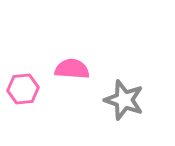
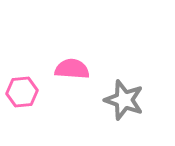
pink hexagon: moved 1 px left, 3 px down
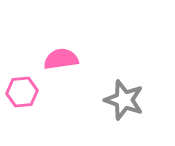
pink semicircle: moved 11 px left, 10 px up; rotated 12 degrees counterclockwise
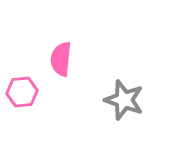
pink semicircle: rotated 76 degrees counterclockwise
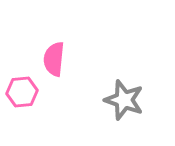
pink semicircle: moved 7 px left
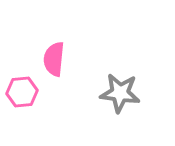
gray star: moved 4 px left, 7 px up; rotated 12 degrees counterclockwise
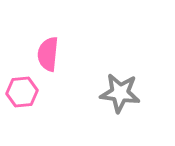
pink semicircle: moved 6 px left, 5 px up
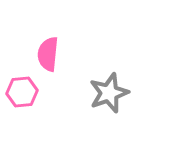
gray star: moved 11 px left; rotated 27 degrees counterclockwise
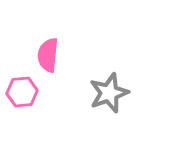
pink semicircle: moved 1 px down
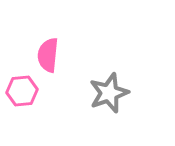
pink hexagon: moved 1 px up
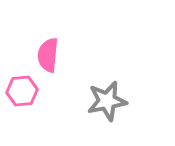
gray star: moved 2 px left, 8 px down; rotated 9 degrees clockwise
